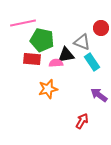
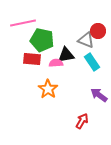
red circle: moved 3 px left, 3 px down
gray triangle: moved 4 px right, 2 px up
orange star: rotated 24 degrees counterclockwise
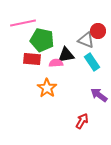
orange star: moved 1 px left, 1 px up
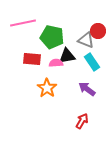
green pentagon: moved 10 px right, 3 px up
black triangle: moved 1 px right, 1 px down
purple arrow: moved 12 px left, 6 px up
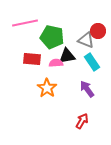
pink line: moved 2 px right
purple arrow: rotated 18 degrees clockwise
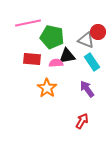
pink line: moved 3 px right
red circle: moved 1 px down
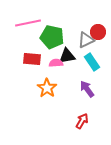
gray triangle: rotated 48 degrees counterclockwise
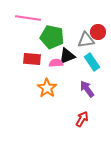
pink line: moved 5 px up; rotated 20 degrees clockwise
gray triangle: rotated 18 degrees clockwise
black triangle: rotated 12 degrees counterclockwise
red arrow: moved 2 px up
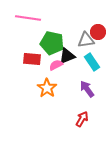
green pentagon: moved 6 px down
pink semicircle: moved 2 px down; rotated 24 degrees counterclockwise
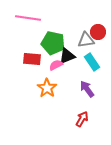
green pentagon: moved 1 px right
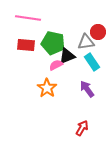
gray triangle: moved 2 px down
red rectangle: moved 6 px left, 14 px up
red arrow: moved 9 px down
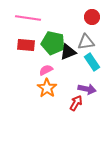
red circle: moved 6 px left, 15 px up
black triangle: moved 1 px right, 4 px up
pink semicircle: moved 10 px left, 5 px down
purple arrow: rotated 138 degrees clockwise
red arrow: moved 6 px left, 25 px up
